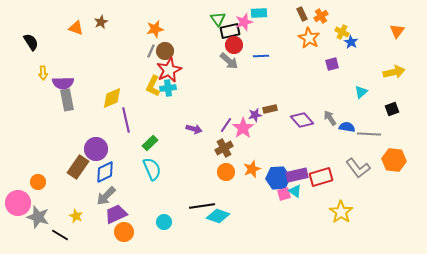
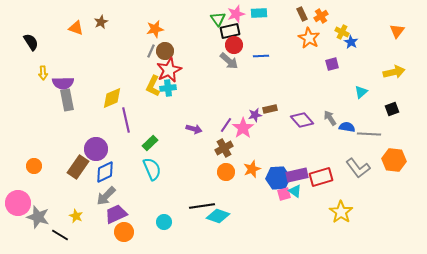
pink star at (244, 22): moved 8 px left, 8 px up
orange circle at (38, 182): moved 4 px left, 16 px up
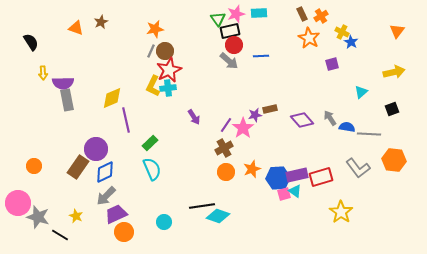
purple arrow at (194, 129): moved 12 px up; rotated 42 degrees clockwise
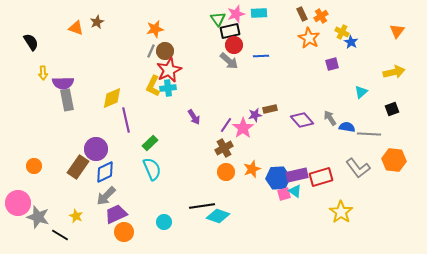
brown star at (101, 22): moved 4 px left
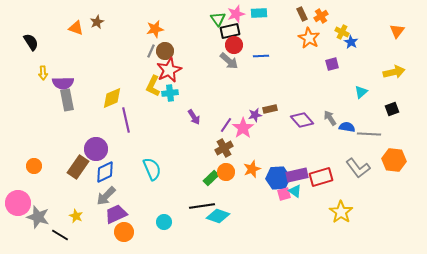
cyan cross at (168, 88): moved 2 px right, 5 px down
green rectangle at (150, 143): moved 61 px right, 35 px down
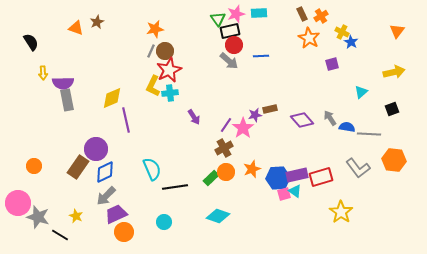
black line at (202, 206): moved 27 px left, 19 px up
